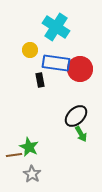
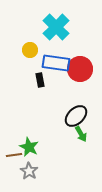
cyan cross: rotated 12 degrees clockwise
gray star: moved 3 px left, 3 px up
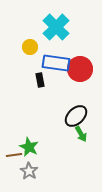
yellow circle: moved 3 px up
